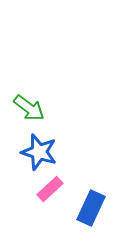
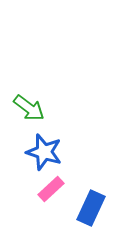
blue star: moved 5 px right
pink rectangle: moved 1 px right
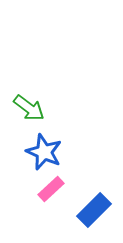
blue star: rotated 6 degrees clockwise
blue rectangle: moved 3 px right, 2 px down; rotated 20 degrees clockwise
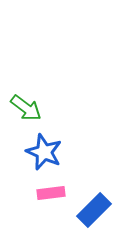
green arrow: moved 3 px left
pink rectangle: moved 4 px down; rotated 36 degrees clockwise
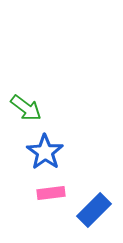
blue star: moved 1 px right; rotated 12 degrees clockwise
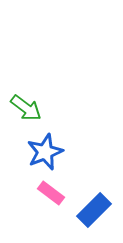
blue star: rotated 15 degrees clockwise
pink rectangle: rotated 44 degrees clockwise
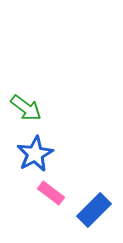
blue star: moved 10 px left, 2 px down; rotated 6 degrees counterclockwise
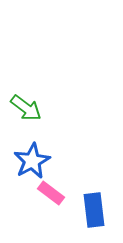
blue star: moved 3 px left, 7 px down
blue rectangle: rotated 52 degrees counterclockwise
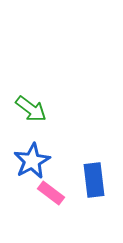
green arrow: moved 5 px right, 1 px down
blue rectangle: moved 30 px up
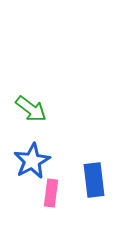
pink rectangle: rotated 60 degrees clockwise
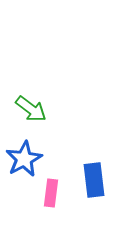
blue star: moved 8 px left, 2 px up
